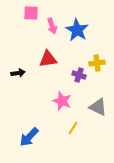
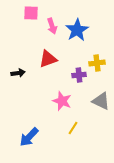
blue star: rotated 10 degrees clockwise
red triangle: rotated 12 degrees counterclockwise
purple cross: rotated 24 degrees counterclockwise
gray triangle: moved 3 px right, 6 px up
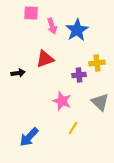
red triangle: moved 3 px left
gray triangle: moved 1 px left, 1 px down; rotated 18 degrees clockwise
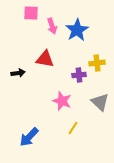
red triangle: rotated 30 degrees clockwise
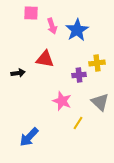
yellow line: moved 5 px right, 5 px up
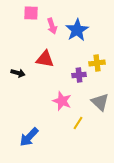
black arrow: rotated 24 degrees clockwise
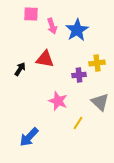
pink square: moved 1 px down
black arrow: moved 2 px right, 4 px up; rotated 72 degrees counterclockwise
pink star: moved 4 px left
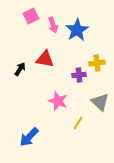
pink square: moved 2 px down; rotated 28 degrees counterclockwise
pink arrow: moved 1 px right, 1 px up
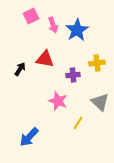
purple cross: moved 6 px left
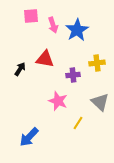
pink square: rotated 21 degrees clockwise
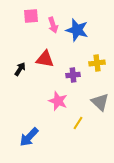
blue star: rotated 25 degrees counterclockwise
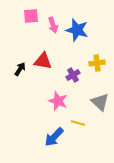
red triangle: moved 2 px left, 2 px down
purple cross: rotated 24 degrees counterclockwise
yellow line: rotated 72 degrees clockwise
blue arrow: moved 25 px right
